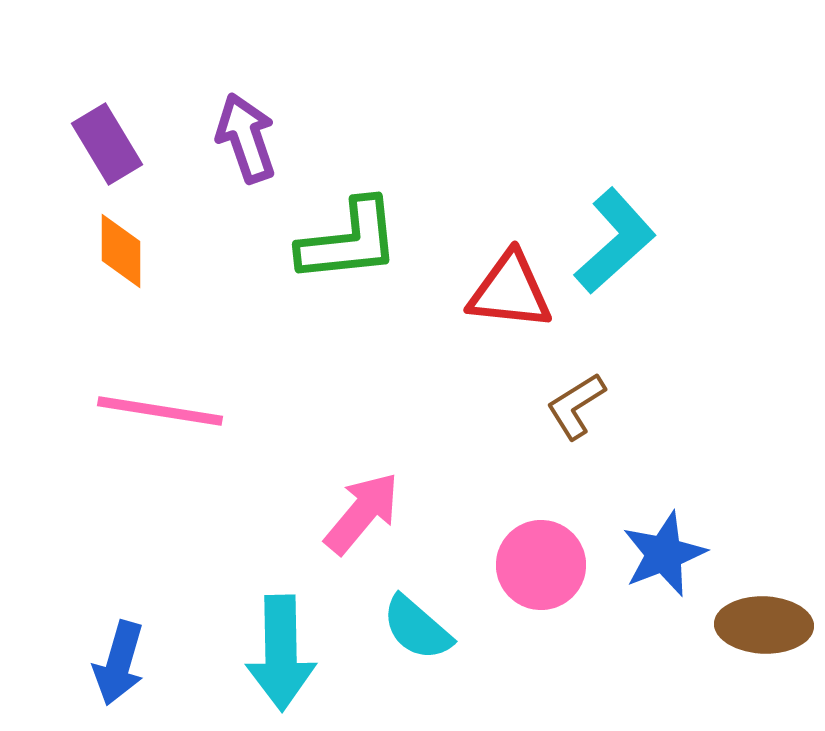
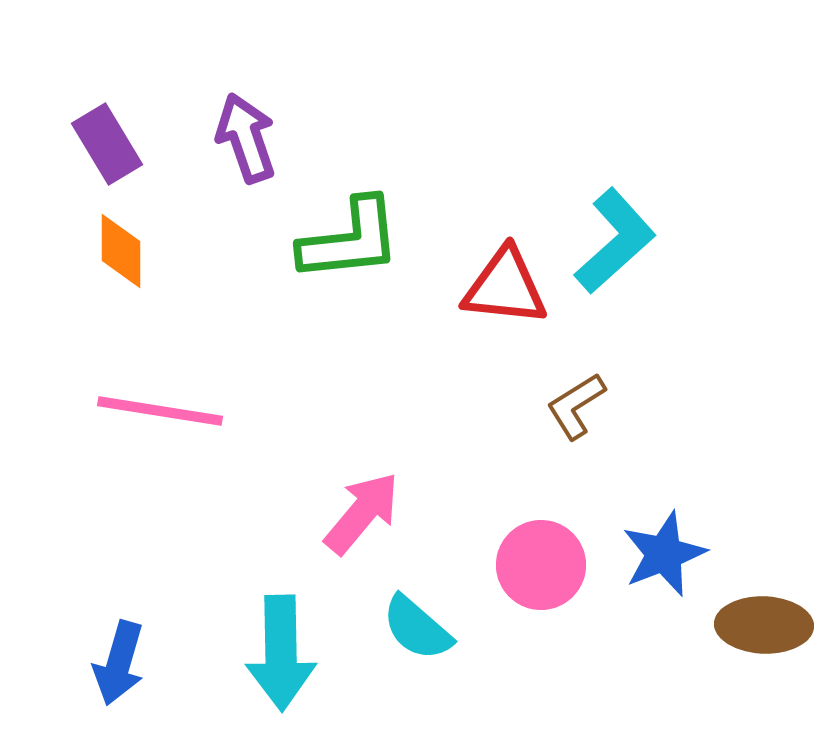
green L-shape: moved 1 px right, 1 px up
red triangle: moved 5 px left, 4 px up
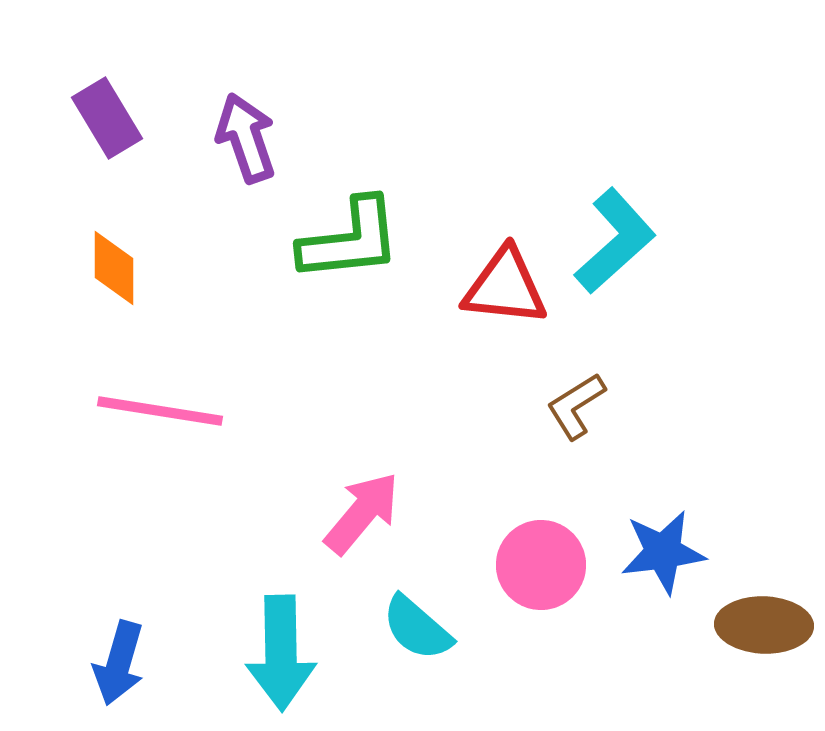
purple rectangle: moved 26 px up
orange diamond: moved 7 px left, 17 px down
blue star: moved 1 px left, 2 px up; rotated 14 degrees clockwise
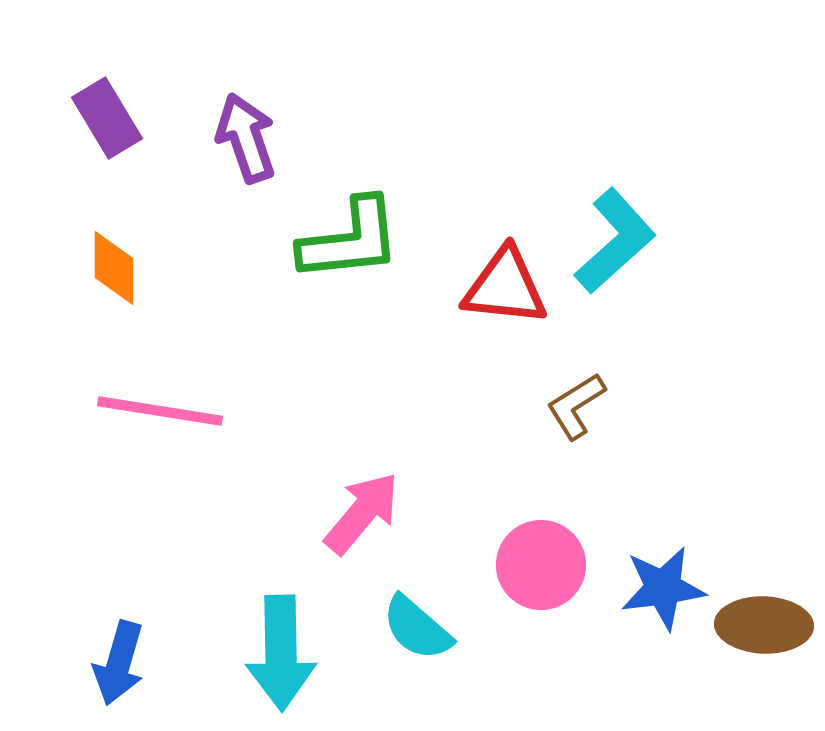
blue star: moved 36 px down
